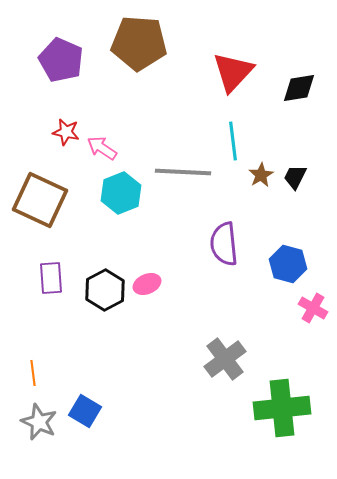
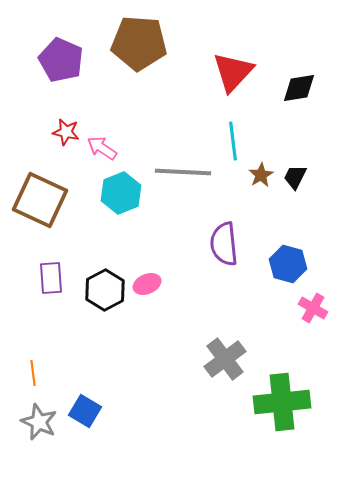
green cross: moved 6 px up
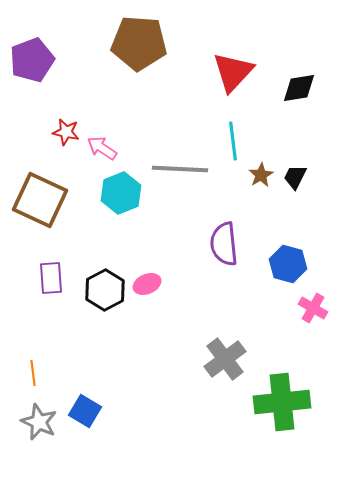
purple pentagon: moved 29 px left; rotated 27 degrees clockwise
gray line: moved 3 px left, 3 px up
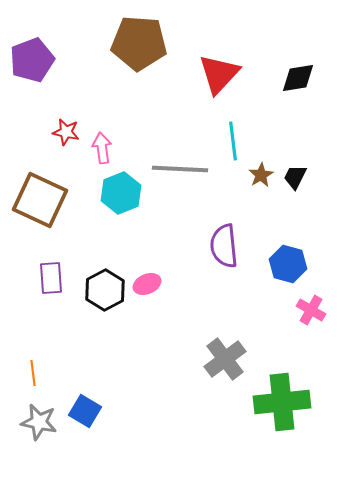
red triangle: moved 14 px left, 2 px down
black diamond: moved 1 px left, 10 px up
pink arrow: rotated 48 degrees clockwise
purple semicircle: moved 2 px down
pink cross: moved 2 px left, 2 px down
gray star: rotated 12 degrees counterclockwise
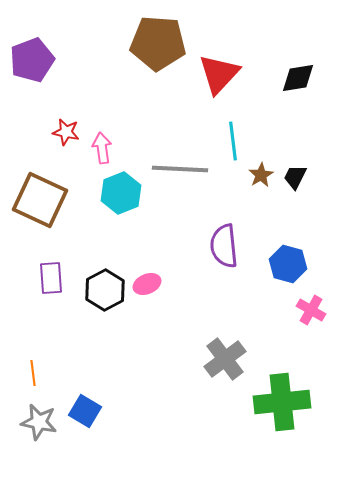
brown pentagon: moved 19 px right
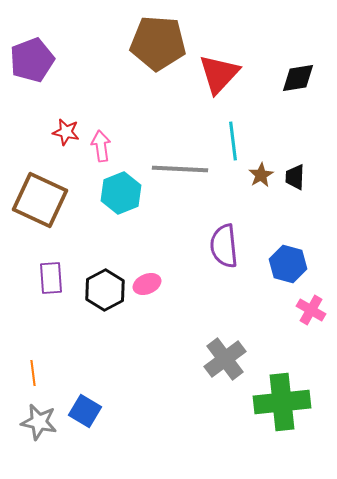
pink arrow: moved 1 px left, 2 px up
black trapezoid: rotated 24 degrees counterclockwise
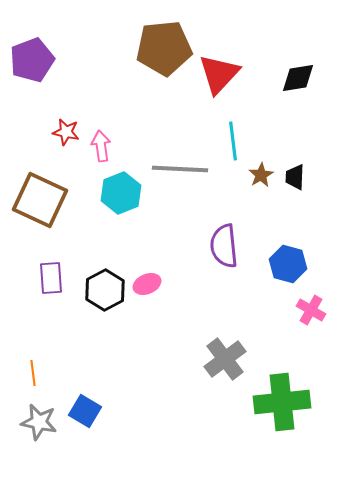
brown pentagon: moved 6 px right, 5 px down; rotated 10 degrees counterclockwise
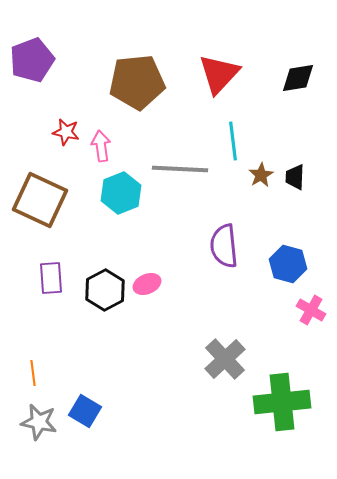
brown pentagon: moved 27 px left, 34 px down
gray cross: rotated 6 degrees counterclockwise
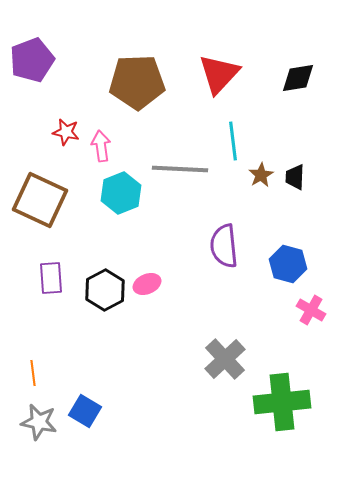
brown pentagon: rotated 4 degrees clockwise
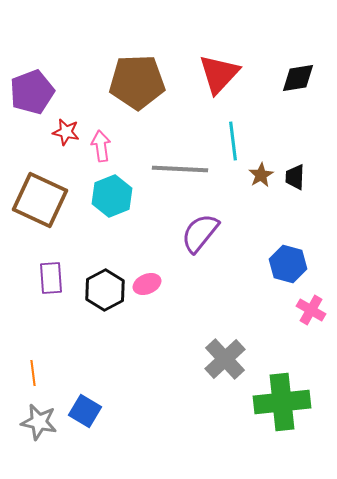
purple pentagon: moved 32 px down
cyan hexagon: moved 9 px left, 3 px down
purple semicircle: moved 24 px left, 13 px up; rotated 45 degrees clockwise
